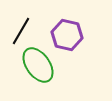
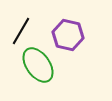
purple hexagon: moved 1 px right
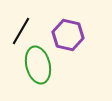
green ellipse: rotated 21 degrees clockwise
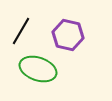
green ellipse: moved 4 px down; rotated 57 degrees counterclockwise
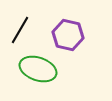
black line: moved 1 px left, 1 px up
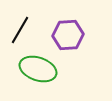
purple hexagon: rotated 16 degrees counterclockwise
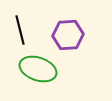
black line: rotated 44 degrees counterclockwise
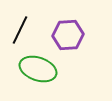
black line: rotated 40 degrees clockwise
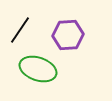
black line: rotated 8 degrees clockwise
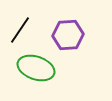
green ellipse: moved 2 px left, 1 px up
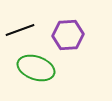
black line: rotated 36 degrees clockwise
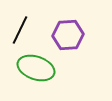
black line: rotated 44 degrees counterclockwise
